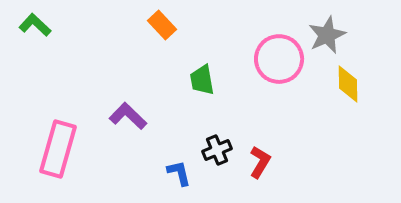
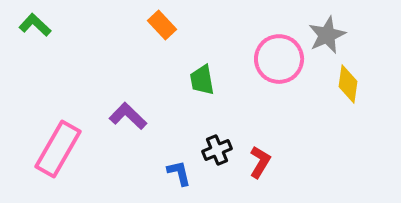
yellow diamond: rotated 9 degrees clockwise
pink rectangle: rotated 14 degrees clockwise
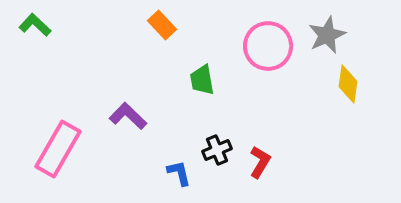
pink circle: moved 11 px left, 13 px up
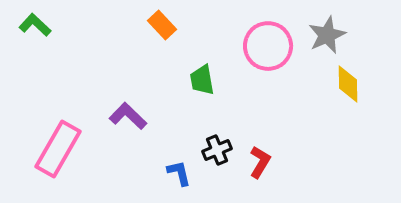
yellow diamond: rotated 9 degrees counterclockwise
